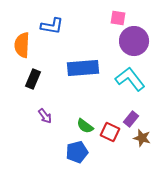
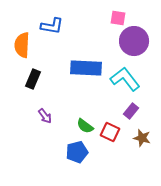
blue rectangle: moved 3 px right; rotated 8 degrees clockwise
cyan L-shape: moved 5 px left
purple rectangle: moved 8 px up
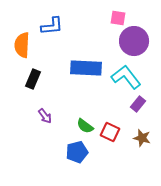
blue L-shape: rotated 15 degrees counterclockwise
cyan L-shape: moved 1 px right, 2 px up
purple rectangle: moved 7 px right, 7 px up
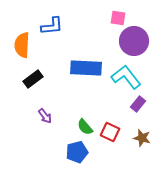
black rectangle: rotated 30 degrees clockwise
green semicircle: moved 1 px down; rotated 12 degrees clockwise
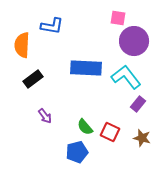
blue L-shape: rotated 15 degrees clockwise
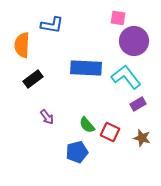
blue L-shape: moved 1 px up
purple rectangle: rotated 21 degrees clockwise
purple arrow: moved 2 px right, 1 px down
green semicircle: moved 2 px right, 2 px up
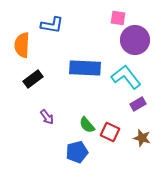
purple circle: moved 1 px right, 1 px up
blue rectangle: moved 1 px left
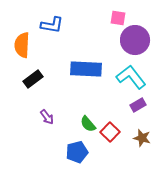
blue rectangle: moved 1 px right, 1 px down
cyan L-shape: moved 5 px right
purple rectangle: moved 1 px down
green semicircle: moved 1 px right, 1 px up
red square: rotated 18 degrees clockwise
